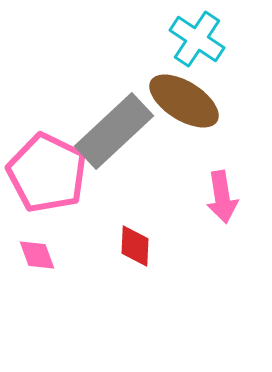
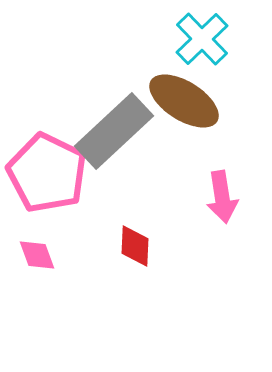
cyan cross: moved 5 px right; rotated 12 degrees clockwise
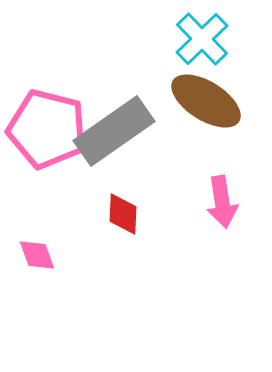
brown ellipse: moved 22 px right
gray rectangle: rotated 8 degrees clockwise
pink pentagon: moved 44 px up; rotated 12 degrees counterclockwise
pink arrow: moved 5 px down
red diamond: moved 12 px left, 32 px up
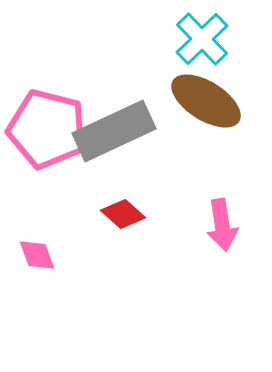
gray rectangle: rotated 10 degrees clockwise
pink arrow: moved 23 px down
red diamond: rotated 51 degrees counterclockwise
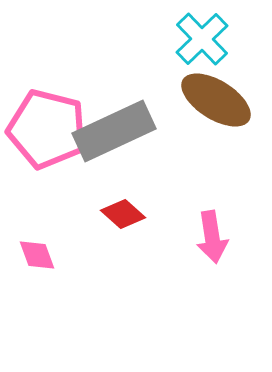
brown ellipse: moved 10 px right, 1 px up
pink arrow: moved 10 px left, 12 px down
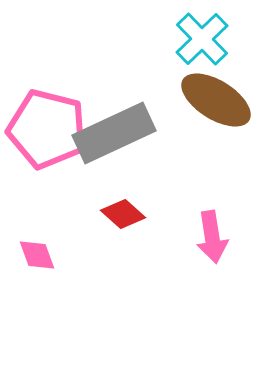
gray rectangle: moved 2 px down
